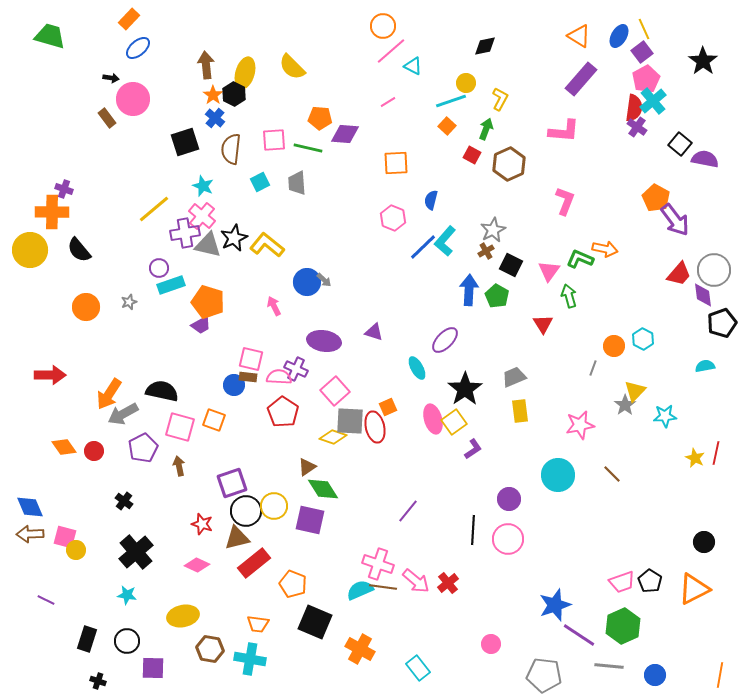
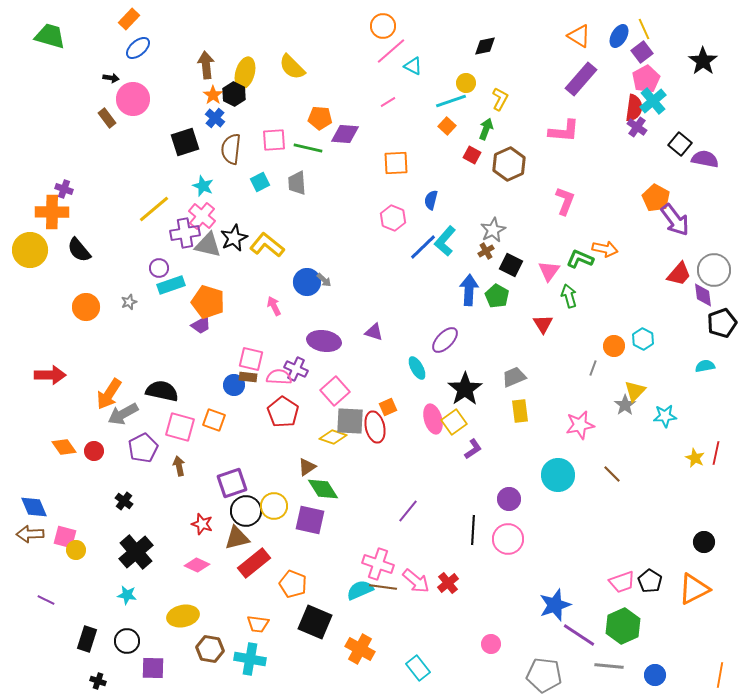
blue diamond at (30, 507): moved 4 px right
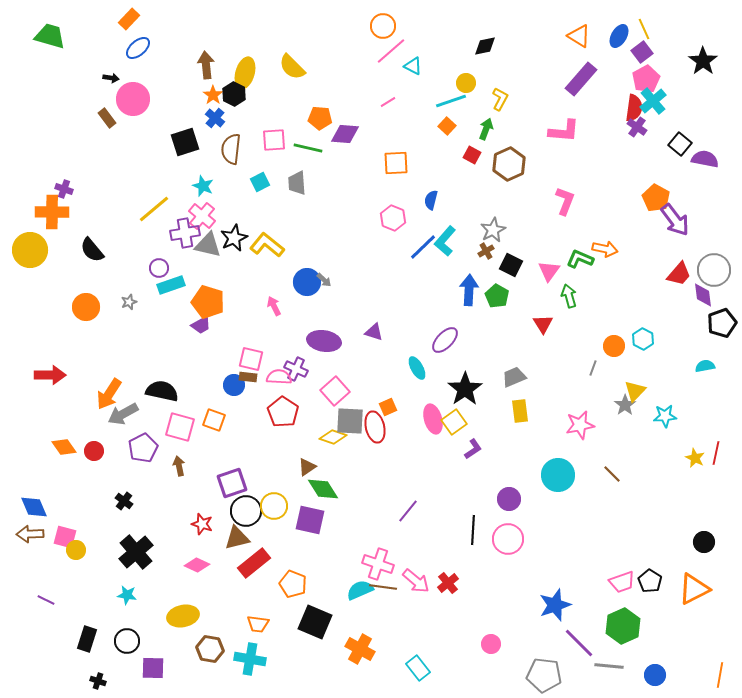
black semicircle at (79, 250): moved 13 px right
purple line at (579, 635): moved 8 px down; rotated 12 degrees clockwise
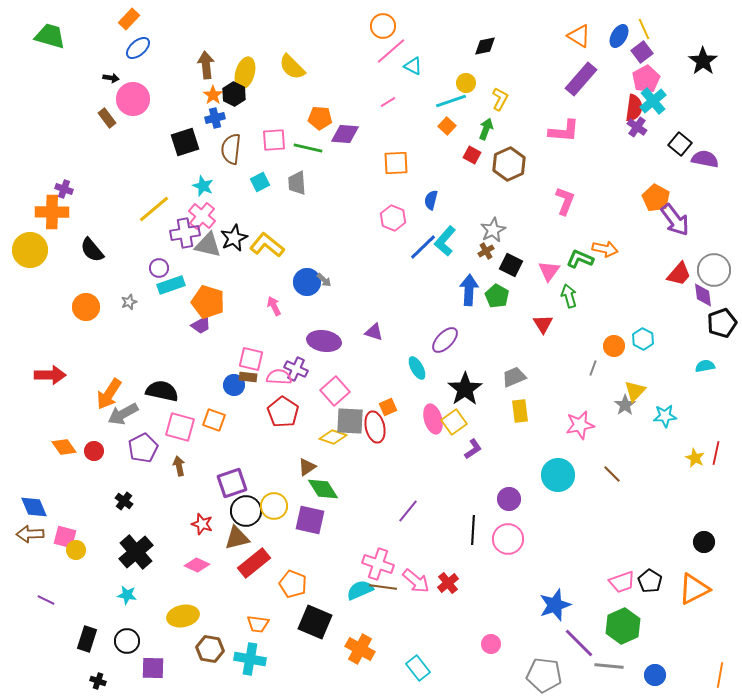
blue cross at (215, 118): rotated 36 degrees clockwise
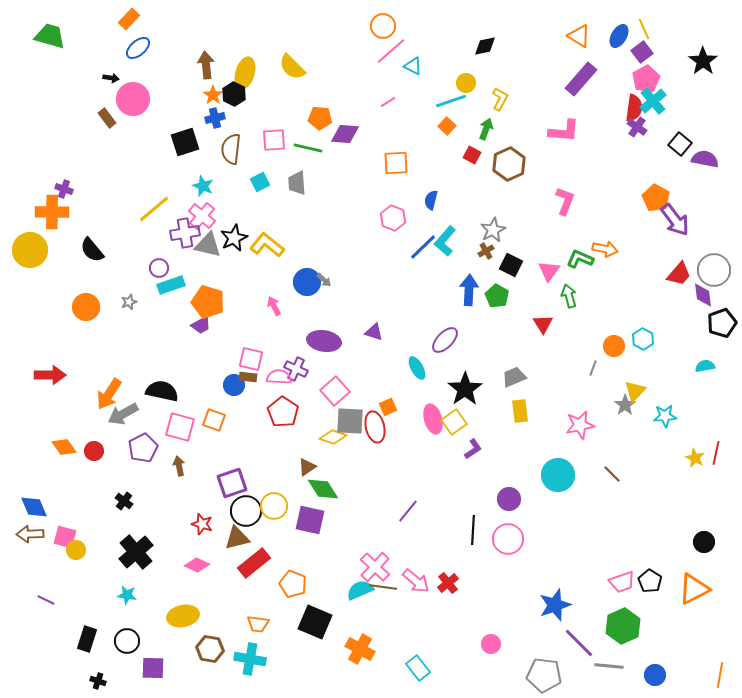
pink cross at (378, 564): moved 3 px left, 3 px down; rotated 24 degrees clockwise
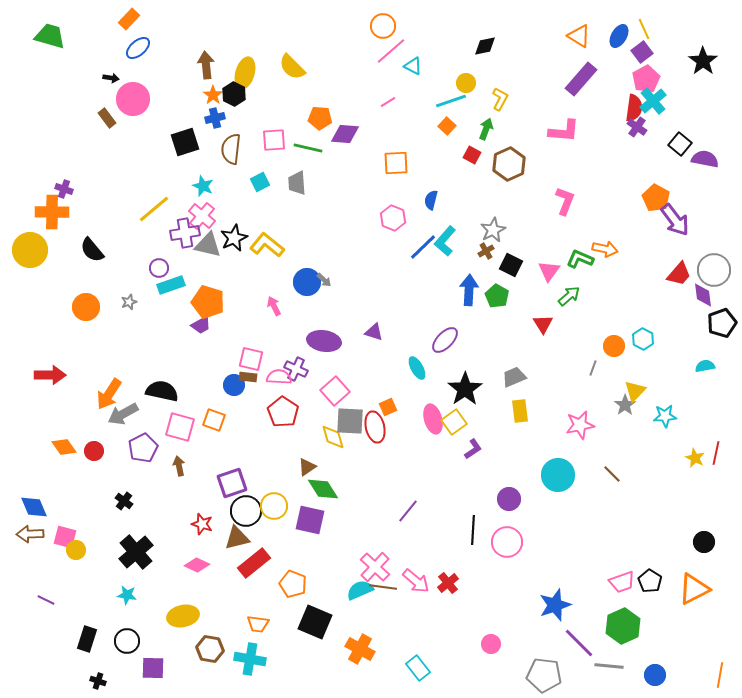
green arrow at (569, 296): rotated 65 degrees clockwise
yellow diamond at (333, 437): rotated 56 degrees clockwise
pink circle at (508, 539): moved 1 px left, 3 px down
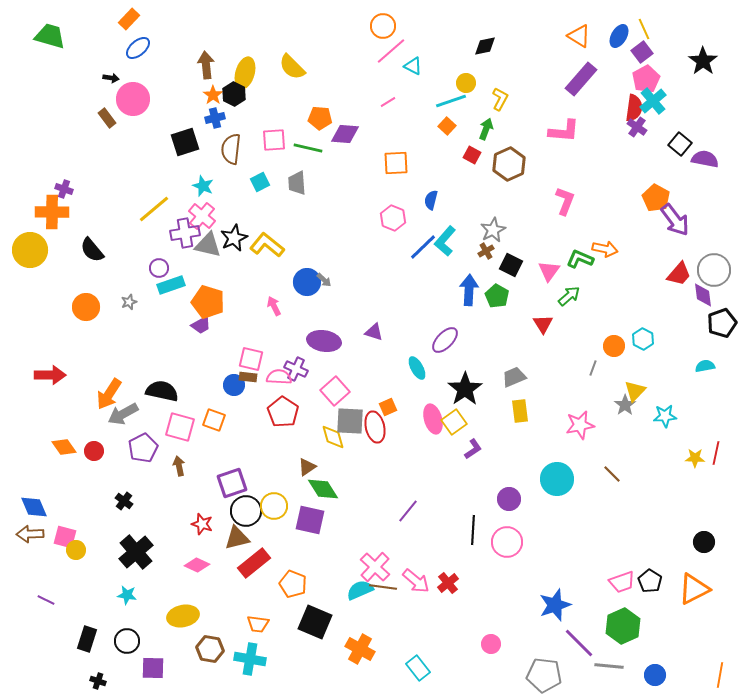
yellow star at (695, 458): rotated 24 degrees counterclockwise
cyan circle at (558, 475): moved 1 px left, 4 px down
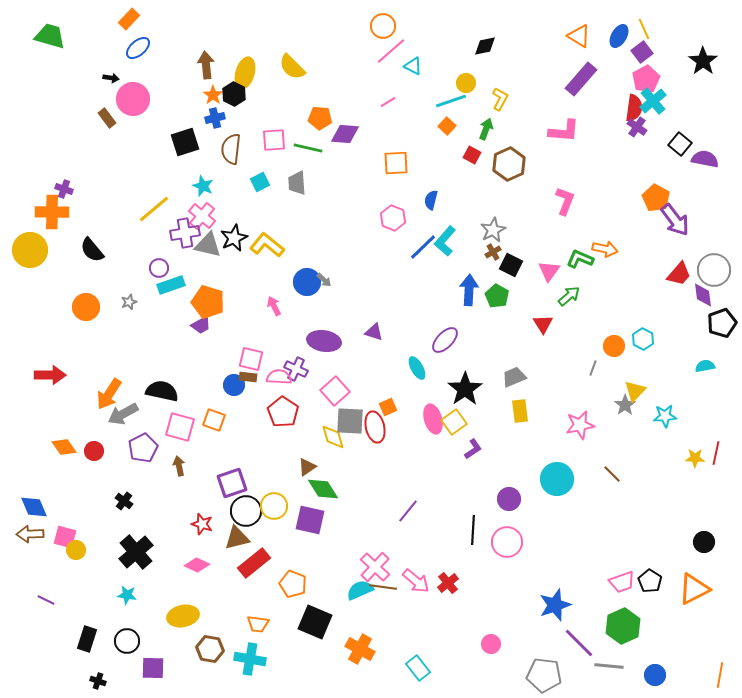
brown cross at (486, 251): moved 7 px right, 1 px down
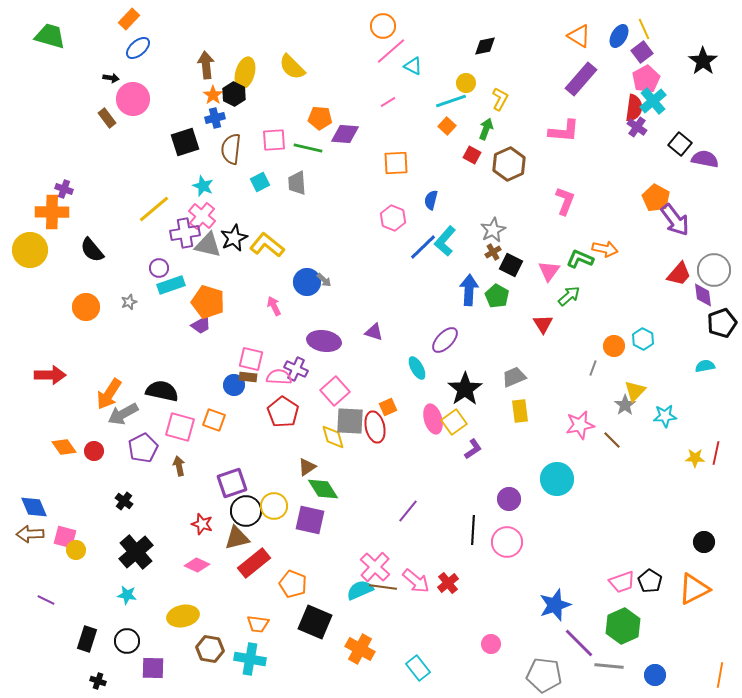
brown line at (612, 474): moved 34 px up
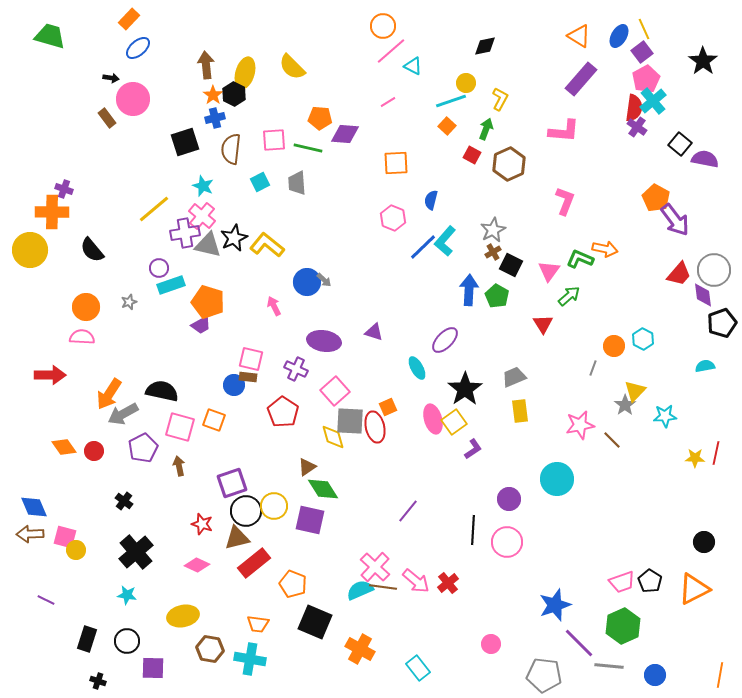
pink semicircle at (279, 377): moved 197 px left, 40 px up
